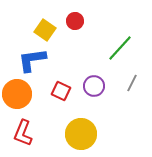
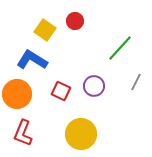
blue L-shape: rotated 40 degrees clockwise
gray line: moved 4 px right, 1 px up
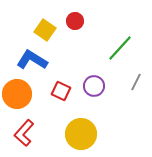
red L-shape: moved 1 px right; rotated 20 degrees clockwise
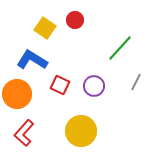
red circle: moved 1 px up
yellow square: moved 2 px up
red square: moved 1 px left, 6 px up
yellow circle: moved 3 px up
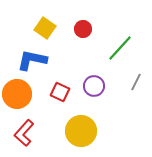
red circle: moved 8 px right, 9 px down
blue L-shape: rotated 20 degrees counterclockwise
red square: moved 7 px down
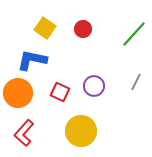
green line: moved 14 px right, 14 px up
orange circle: moved 1 px right, 1 px up
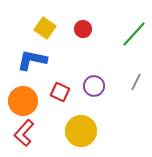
orange circle: moved 5 px right, 8 px down
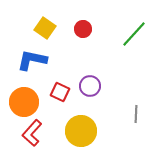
gray line: moved 32 px down; rotated 24 degrees counterclockwise
purple circle: moved 4 px left
orange circle: moved 1 px right, 1 px down
red L-shape: moved 8 px right
